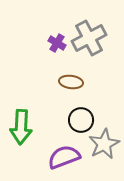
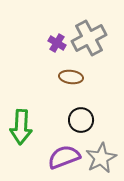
brown ellipse: moved 5 px up
gray star: moved 3 px left, 14 px down
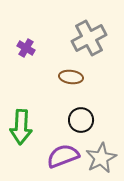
purple cross: moved 31 px left, 5 px down
purple semicircle: moved 1 px left, 1 px up
